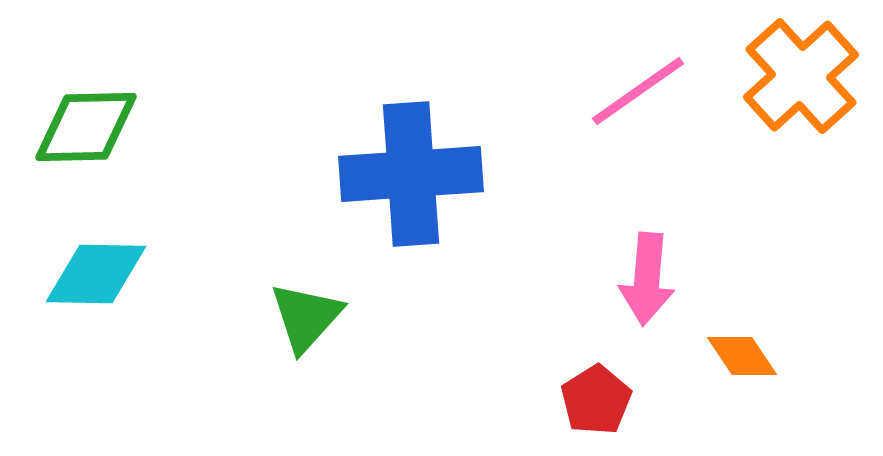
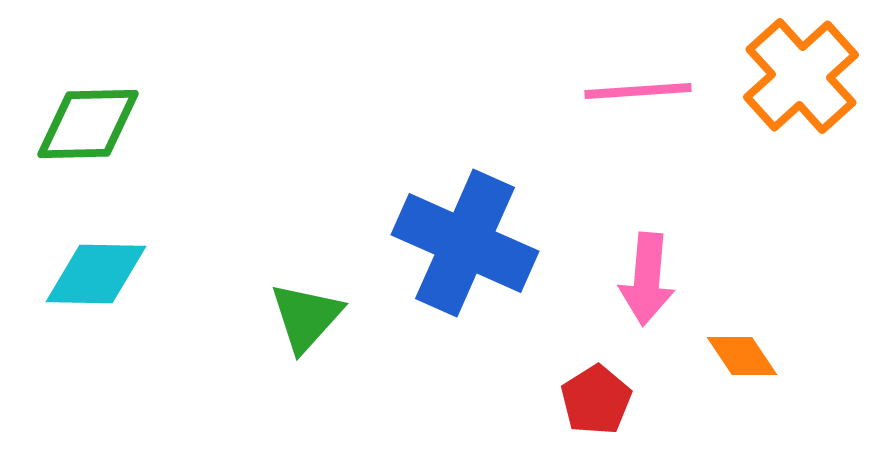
pink line: rotated 31 degrees clockwise
green diamond: moved 2 px right, 3 px up
blue cross: moved 54 px right, 69 px down; rotated 28 degrees clockwise
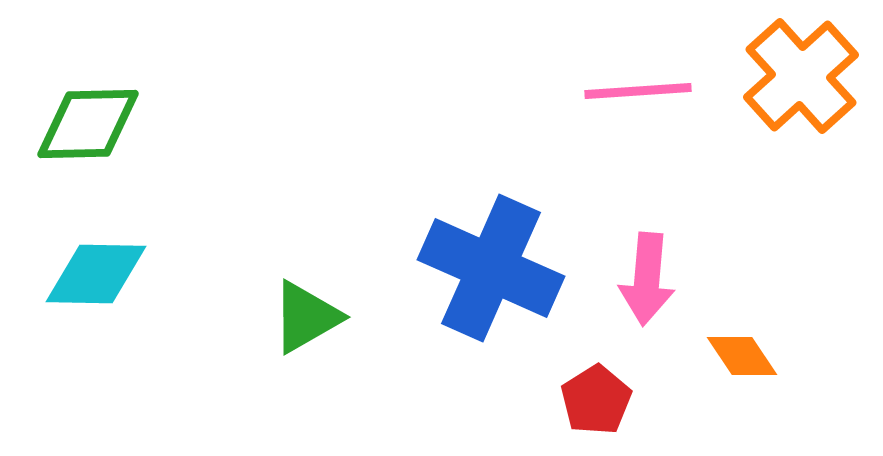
blue cross: moved 26 px right, 25 px down
green triangle: rotated 18 degrees clockwise
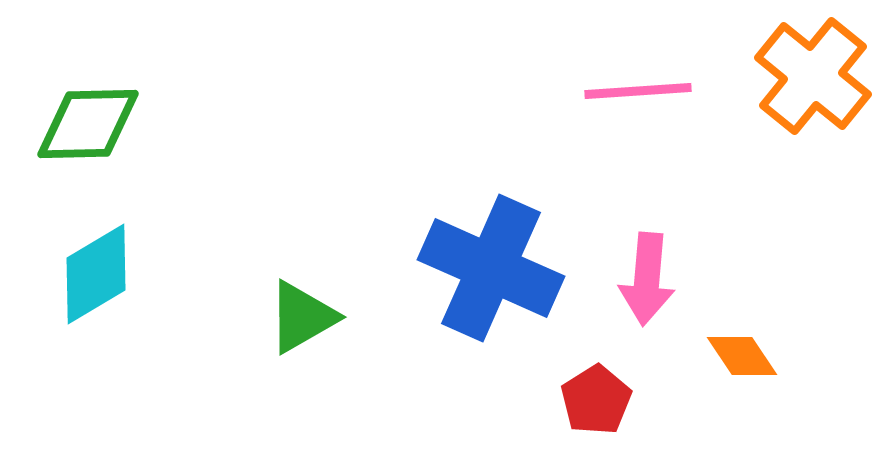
orange cross: moved 12 px right; rotated 9 degrees counterclockwise
cyan diamond: rotated 32 degrees counterclockwise
green triangle: moved 4 px left
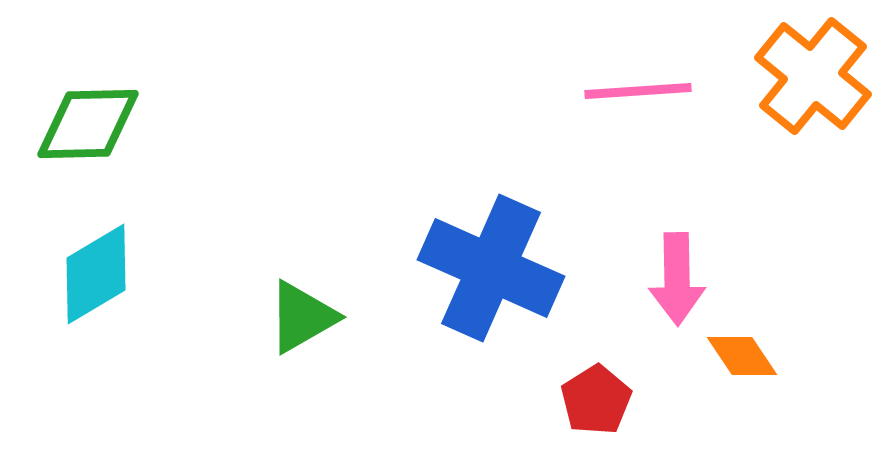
pink arrow: moved 30 px right; rotated 6 degrees counterclockwise
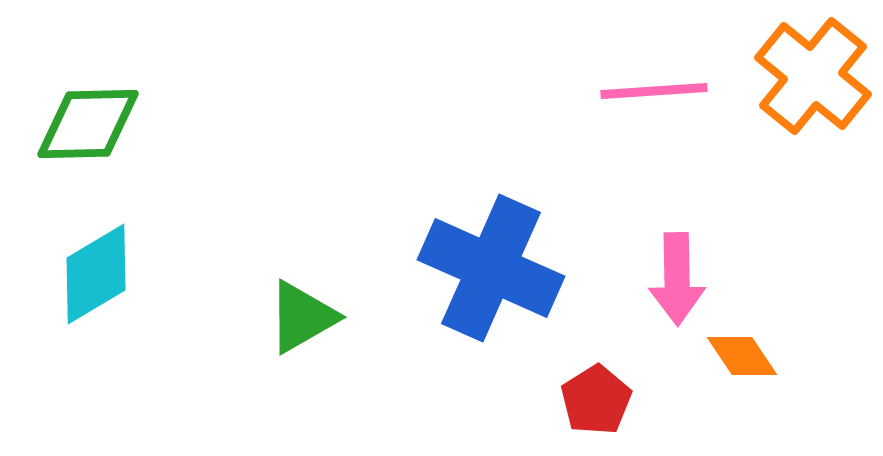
pink line: moved 16 px right
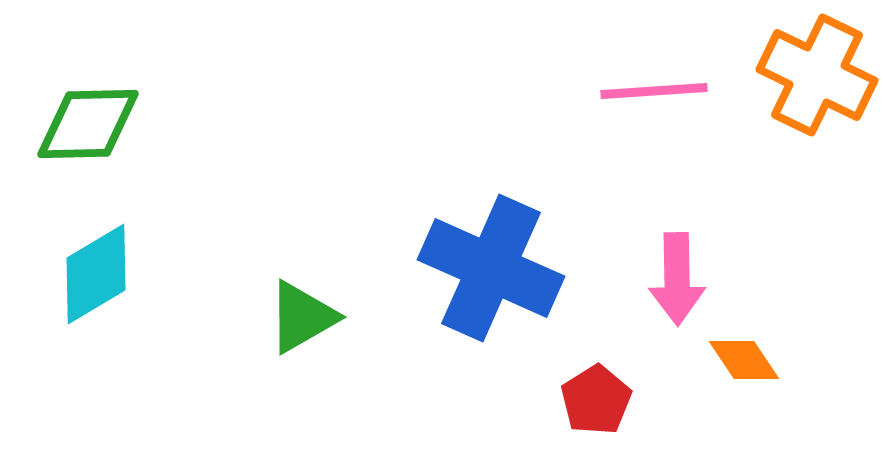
orange cross: moved 4 px right, 1 px up; rotated 13 degrees counterclockwise
orange diamond: moved 2 px right, 4 px down
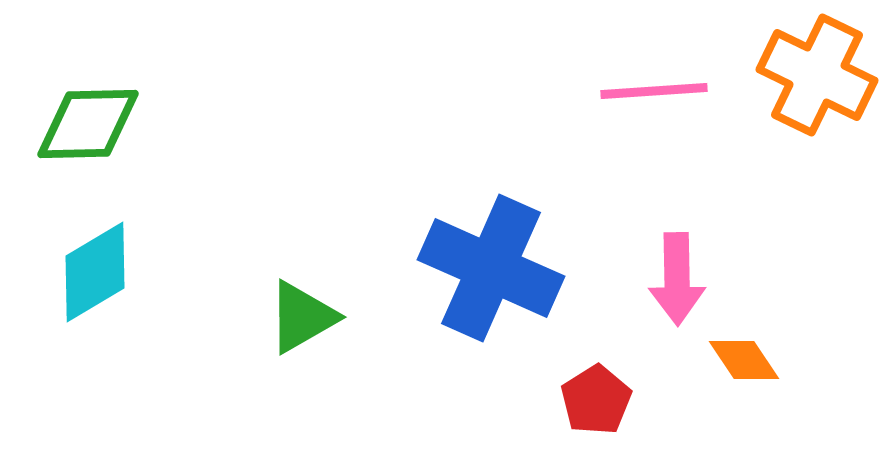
cyan diamond: moved 1 px left, 2 px up
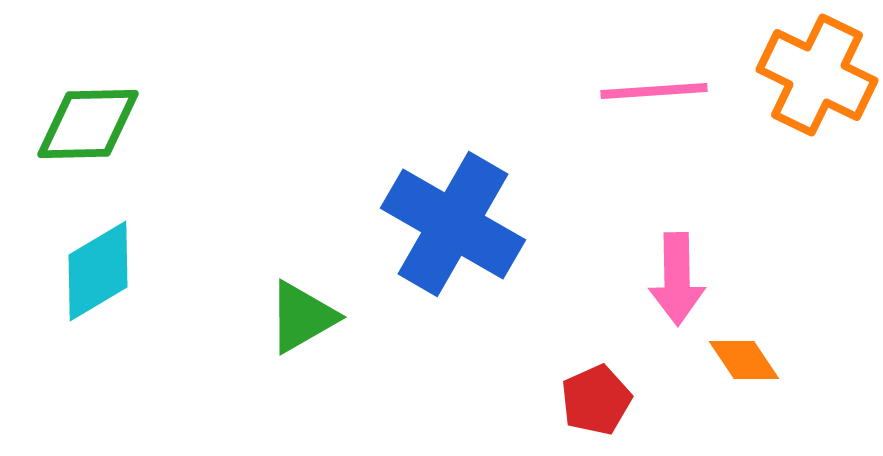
blue cross: moved 38 px left, 44 px up; rotated 6 degrees clockwise
cyan diamond: moved 3 px right, 1 px up
red pentagon: rotated 8 degrees clockwise
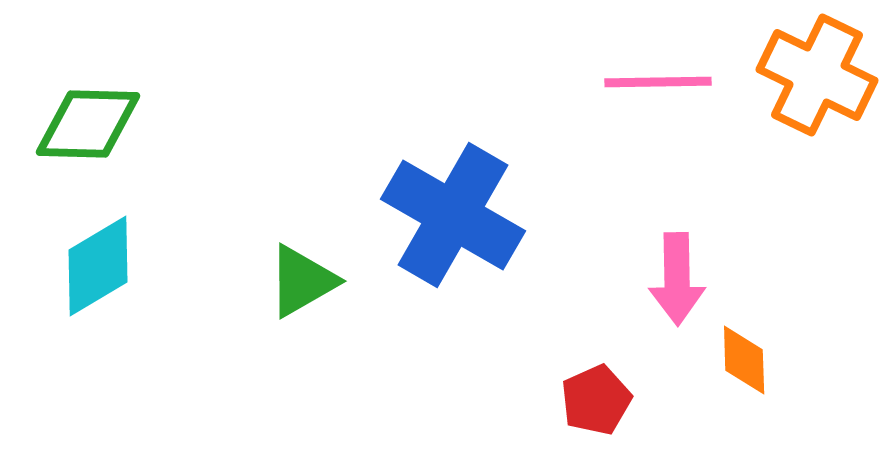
pink line: moved 4 px right, 9 px up; rotated 3 degrees clockwise
green diamond: rotated 3 degrees clockwise
blue cross: moved 9 px up
cyan diamond: moved 5 px up
green triangle: moved 36 px up
orange diamond: rotated 32 degrees clockwise
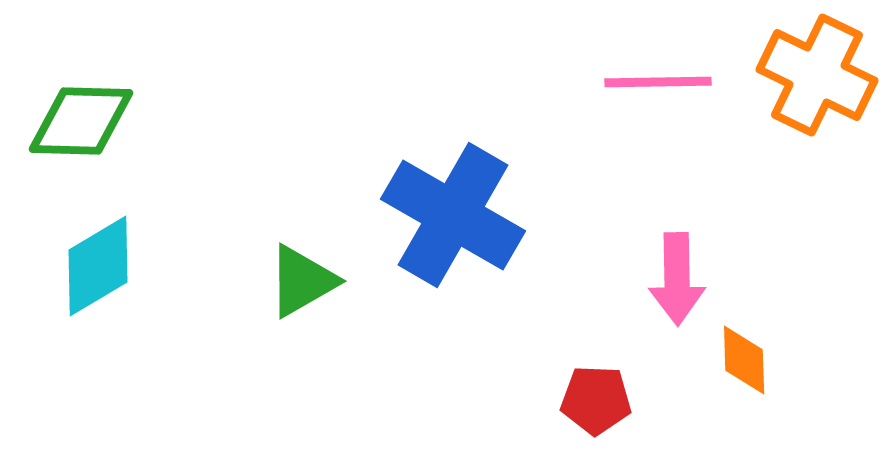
green diamond: moved 7 px left, 3 px up
red pentagon: rotated 26 degrees clockwise
